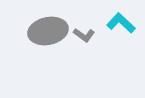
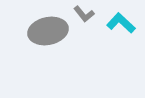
gray L-shape: moved 21 px up; rotated 15 degrees clockwise
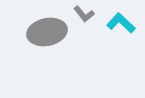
gray ellipse: moved 1 px left, 1 px down
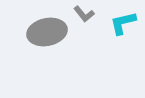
cyan L-shape: moved 2 px right; rotated 56 degrees counterclockwise
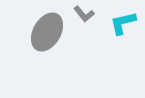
gray ellipse: rotated 48 degrees counterclockwise
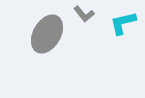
gray ellipse: moved 2 px down
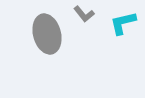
gray ellipse: rotated 45 degrees counterclockwise
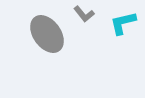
gray ellipse: rotated 21 degrees counterclockwise
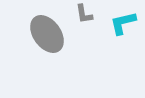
gray L-shape: rotated 30 degrees clockwise
